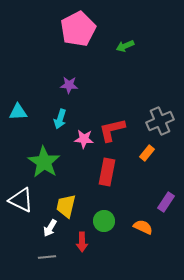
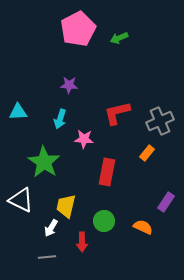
green arrow: moved 6 px left, 8 px up
red L-shape: moved 5 px right, 17 px up
white arrow: moved 1 px right
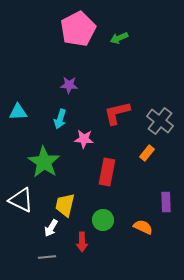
gray cross: rotated 28 degrees counterclockwise
purple rectangle: rotated 36 degrees counterclockwise
yellow trapezoid: moved 1 px left, 1 px up
green circle: moved 1 px left, 1 px up
